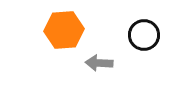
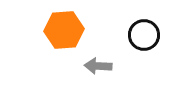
gray arrow: moved 1 px left, 3 px down
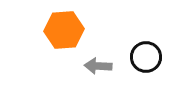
black circle: moved 2 px right, 22 px down
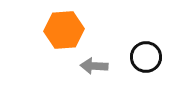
gray arrow: moved 4 px left
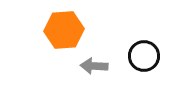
black circle: moved 2 px left, 1 px up
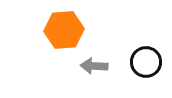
black circle: moved 2 px right, 6 px down
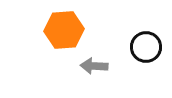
black circle: moved 15 px up
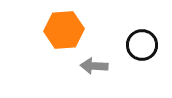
black circle: moved 4 px left, 2 px up
